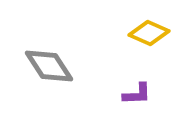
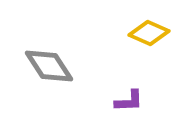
purple L-shape: moved 8 px left, 7 px down
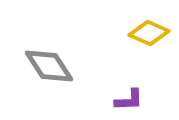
purple L-shape: moved 1 px up
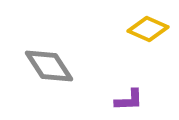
yellow diamond: moved 1 px left, 4 px up
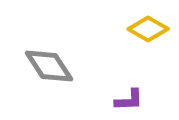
yellow diamond: rotated 6 degrees clockwise
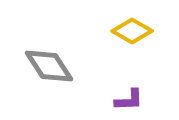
yellow diamond: moved 16 px left, 2 px down
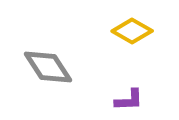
gray diamond: moved 1 px left, 1 px down
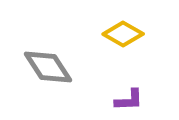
yellow diamond: moved 9 px left, 3 px down
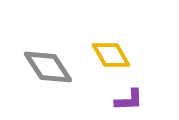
yellow diamond: moved 12 px left, 21 px down; rotated 30 degrees clockwise
